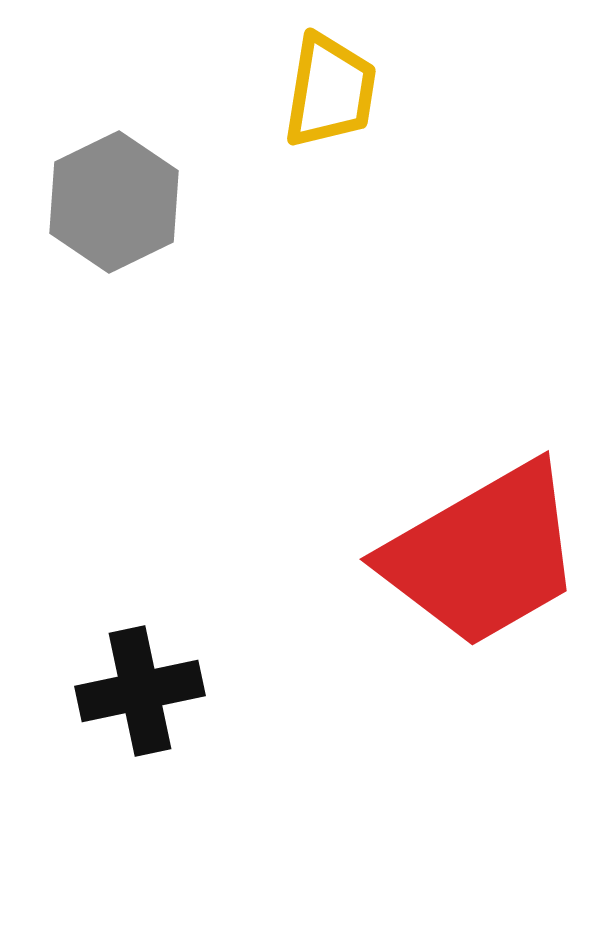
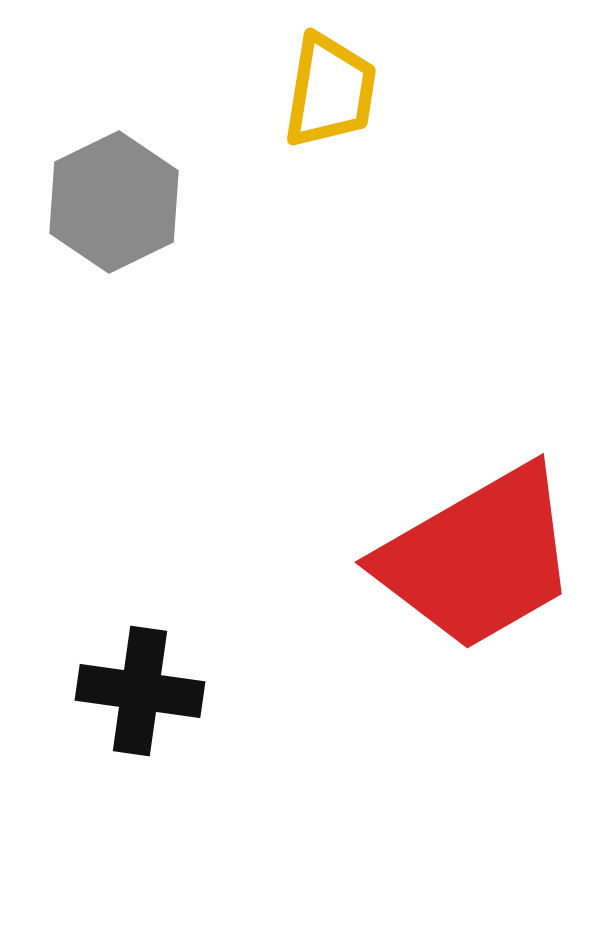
red trapezoid: moved 5 px left, 3 px down
black cross: rotated 20 degrees clockwise
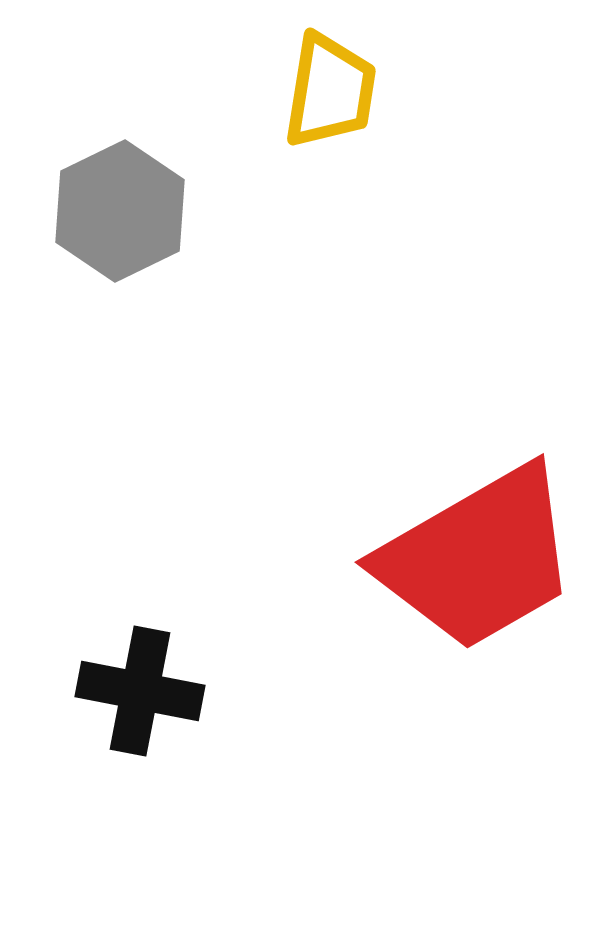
gray hexagon: moved 6 px right, 9 px down
black cross: rotated 3 degrees clockwise
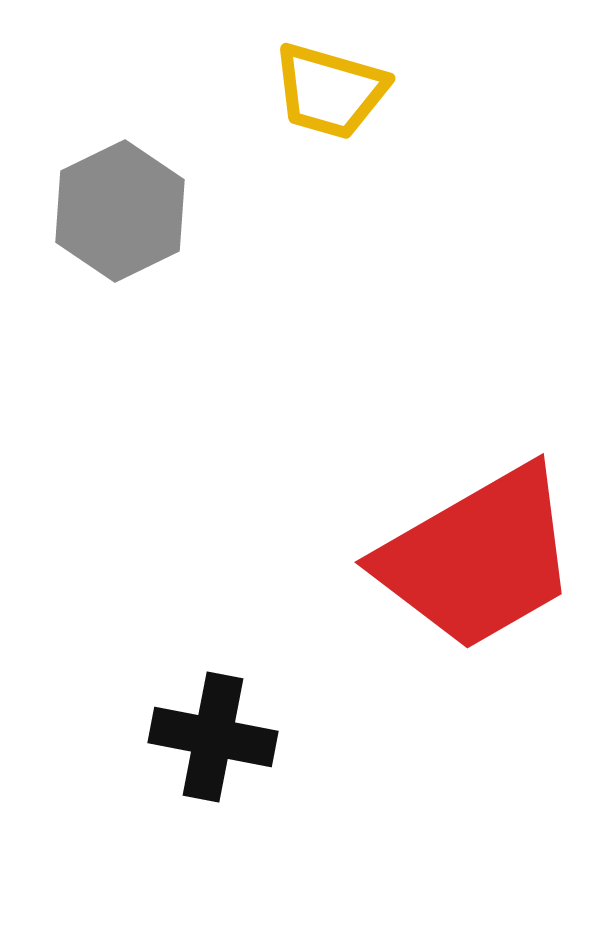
yellow trapezoid: rotated 97 degrees clockwise
black cross: moved 73 px right, 46 px down
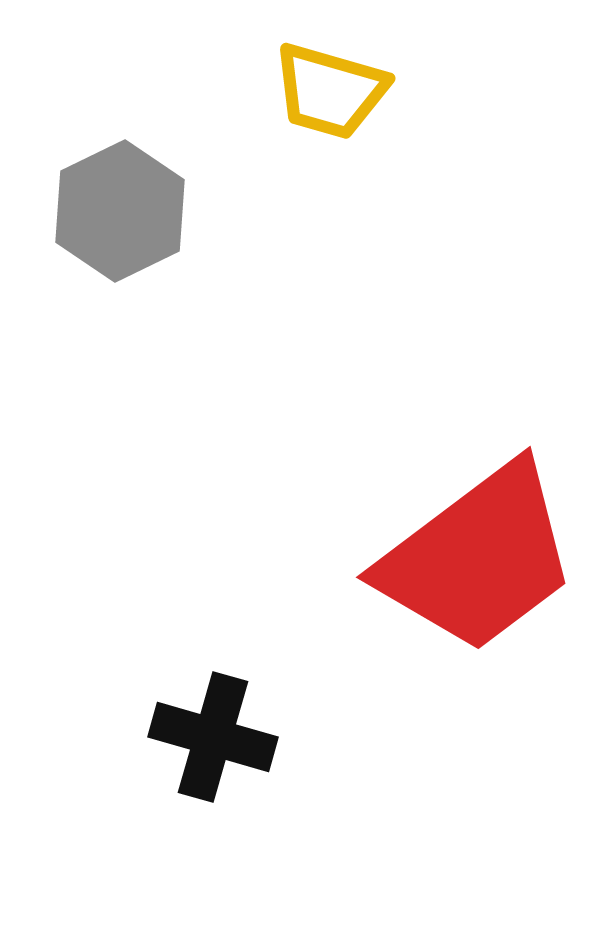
red trapezoid: rotated 7 degrees counterclockwise
black cross: rotated 5 degrees clockwise
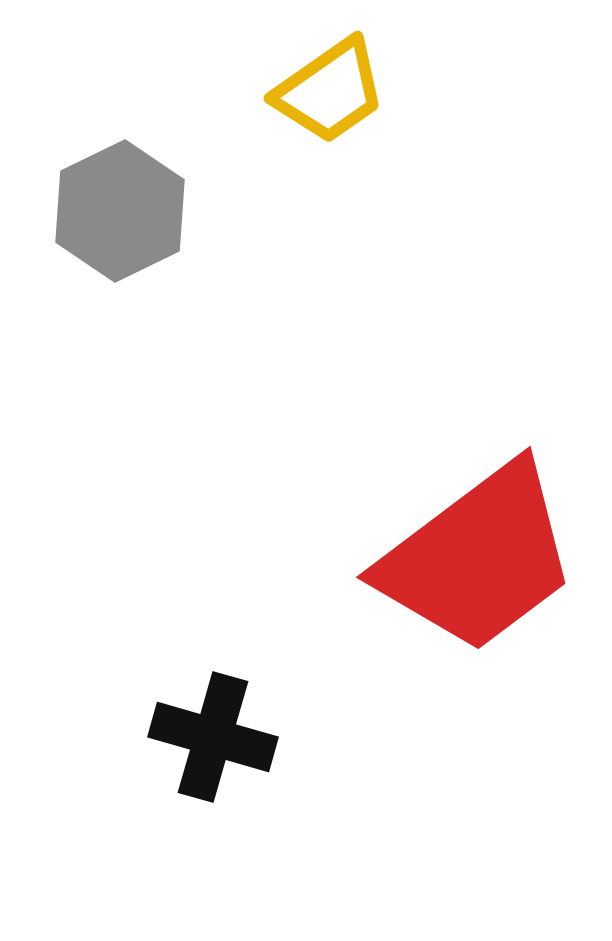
yellow trapezoid: rotated 51 degrees counterclockwise
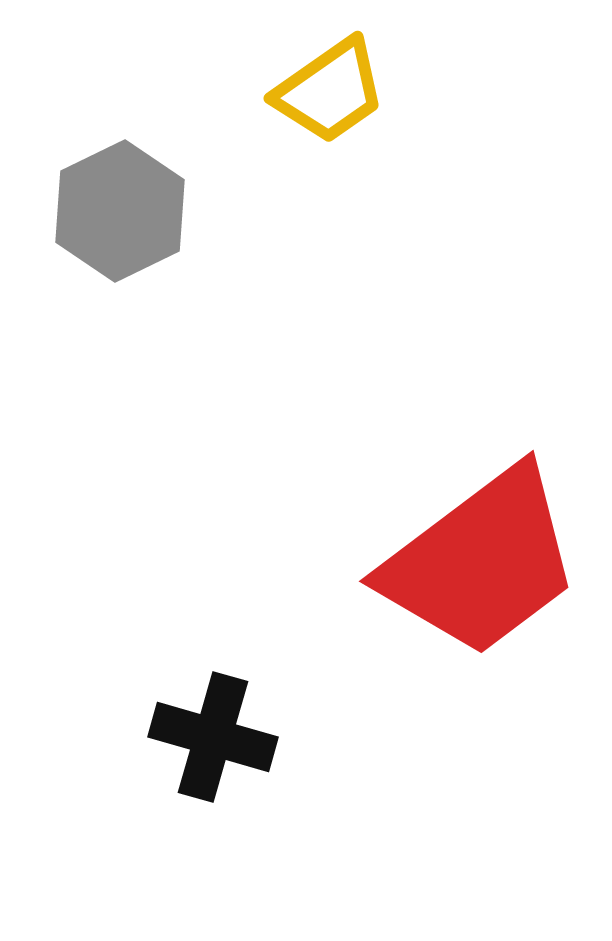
red trapezoid: moved 3 px right, 4 px down
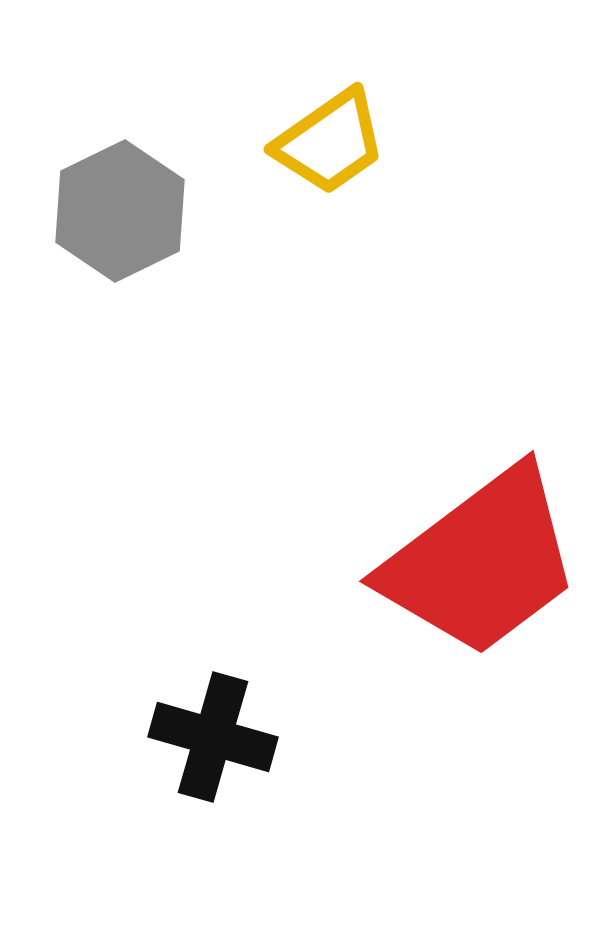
yellow trapezoid: moved 51 px down
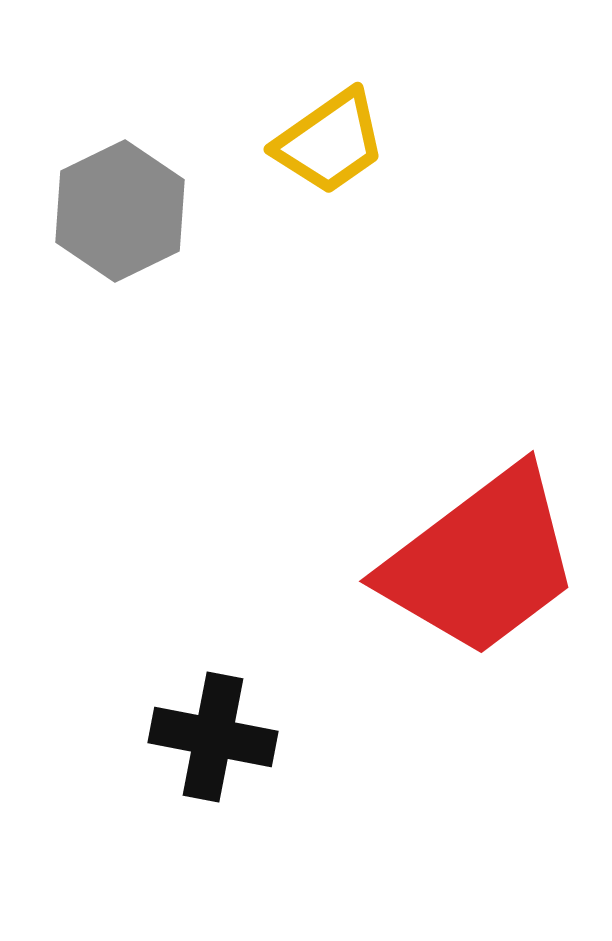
black cross: rotated 5 degrees counterclockwise
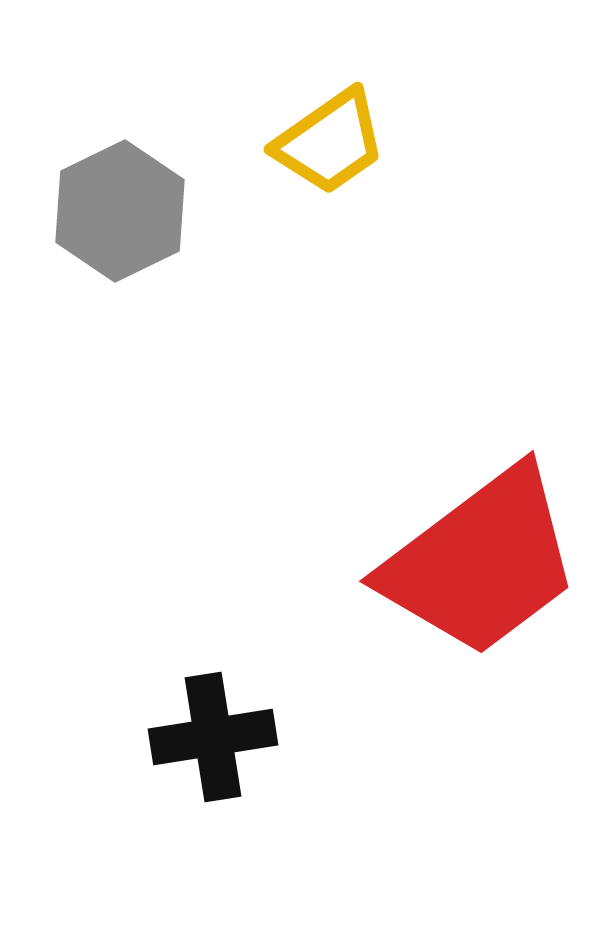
black cross: rotated 20 degrees counterclockwise
